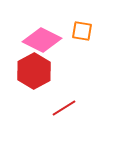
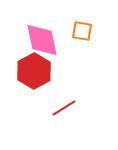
pink diamond: rotated 51 degrees clockwise
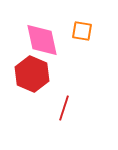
red hexagon: moved 2 px left, 3 px down; rotated 8 degrees counterclockwise
red line: rotated 40 degrees counterclockwise
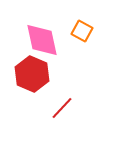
orange square: rotated 20 degrees clockwise
red line: moved 2 px left; rotated 25 degrees clockwise
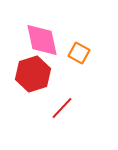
orange square: moved 3 px left, 22 px down
red hexagon: moved 1 px right; rotated 20 degrees clockwise
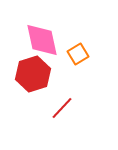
orange square: moved 1 px left, 1 px down; rotated 30 degrees clockwise
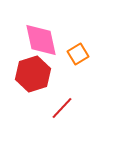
pink diamond: moved 1 px left
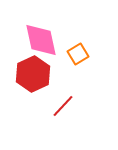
red hexagon: rotated 8 degrees counterclockwise
red line: moved 1 px right, 2 px up
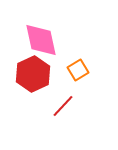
orange square: moved 16 px down
